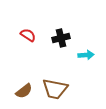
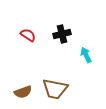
black cross: moved 1 px right, 4 px up
cyan arrow: rotated 112 degrees counterclockwise
brown semicircle: moved 1 px left, 1 px down; rotated 18 degrees clockwise
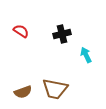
red semicircle: moved 7 px left, 4 px up
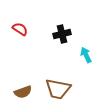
red semicircle: moved 1 px left, 2 px up
brown trapezoid: moved 3 px right
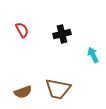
red semicircle: moved 2 px right, 1 px down; rotated 28 degrees clockwise
cyan arrow: moved 7 px right
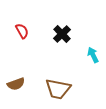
red semicircle: moved 1 px down
black cross: rotated 30 degrees counterclockwise
brown semicircle: moved 7 px left, 8 px up
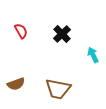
red semicircle: moved 1 px left
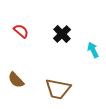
red semicircle: rotated 21 degrees counterclockwise
cyan arrow: moved 5 px up
brown semicircle: moved 4 px up; rotated 66 degrees clockwise
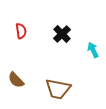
red semicircle: rotated 42 degrees clockwise
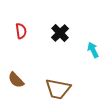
black cross: moved 2 px left, 1 px up
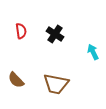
black cross: moved 5 px left, 1 px down; rotated 12 degrees counterclockwise
cyan arrow: moved 2 px down
brown trapezoid: moved 2 px left, 5 px up
